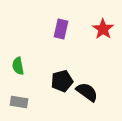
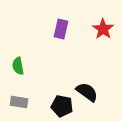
black pentagon: moved 25 px down; rotated 25 degrees clockwise
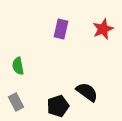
red star: rotated 15 degrees clockwise
gray rectangle: moved 3 px left; rotated 54 degrees clockwise
black pentagon: moved 4 px left; rotated 30 degrees counterclockwise
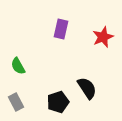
red star: moved 8 px down
green semicircle: rotated 18 degrees counterclockwise
black semicircle: moved 4 px up; rotated 20 degrees clockwise
black pentagon: moved 4 px up
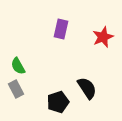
gray rectangle: moved 13 px up
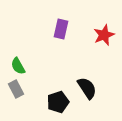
red star: moved 1 px right, 2 px up
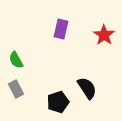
red star: rotated 15 degrees counterclockwise
green semicircle: moved 2 px left, 6 px up
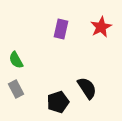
red star: moved 3 px left, 8 px up; rotated 10 degrees clockwise
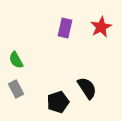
purple rectangle: moved 4 px right, 1 px up
